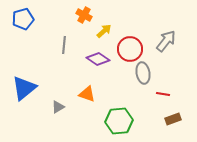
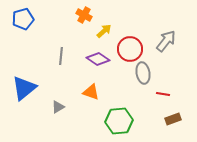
gray line: moved 3 px left, 11 px down
orange triangle: moved 4 px right, 2 px up
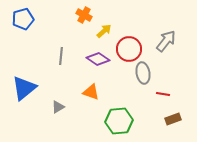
red circle: moved 1 px left
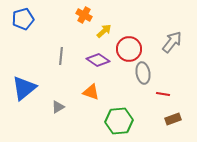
gray arrow: moved 6 px right, 1 px down
purple diamond: moved 1 px down
